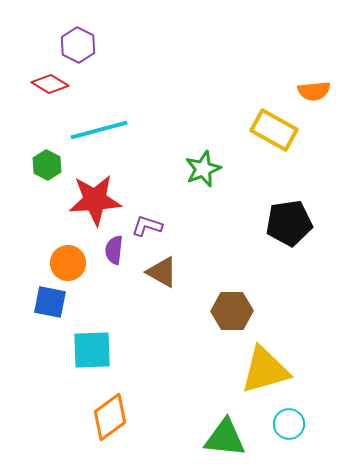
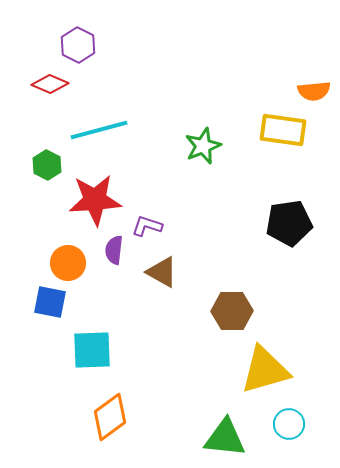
red diamond: rotated 9 degrees counterclockwise
yellow rectangle: moved 9 px right; rotated 21 degrees counterclockwise
green star: moved 23 px up
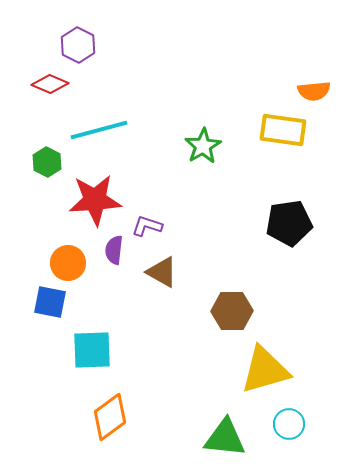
green star: rotated 9 degrees counterclockwise
green hexagon: moved 3 px up
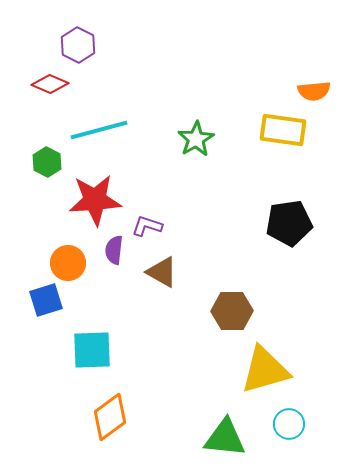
green star: moved 7 px left, 7 px up
blue square: moved 4 px left, 2 px up; rotated 28 degrees counterclockwise
